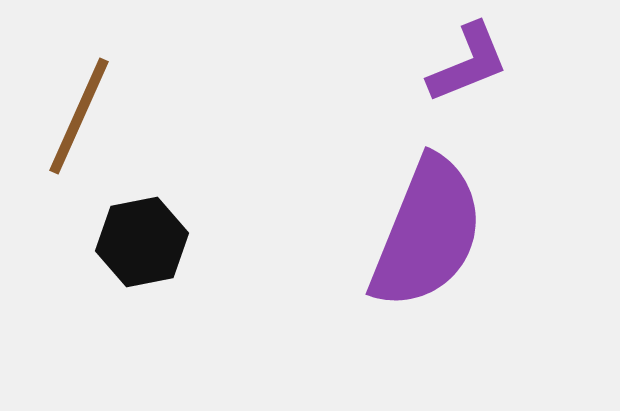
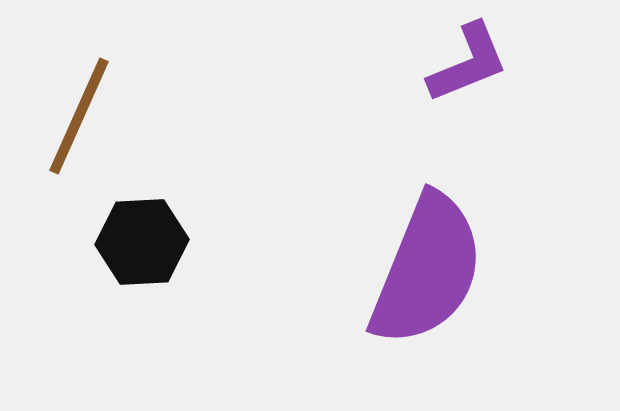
purple semicircle: moved 37 px down
black hexagon: rotated 8 degrees clockwise
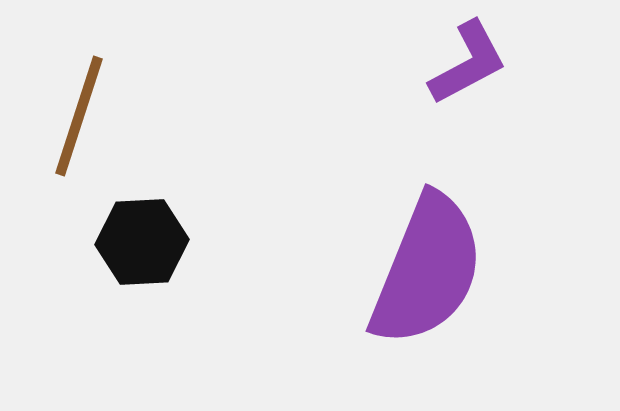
purple L-shape: rotated 6 degrees counterclockwise
brown line: rotated 6 degrees counterclockwise
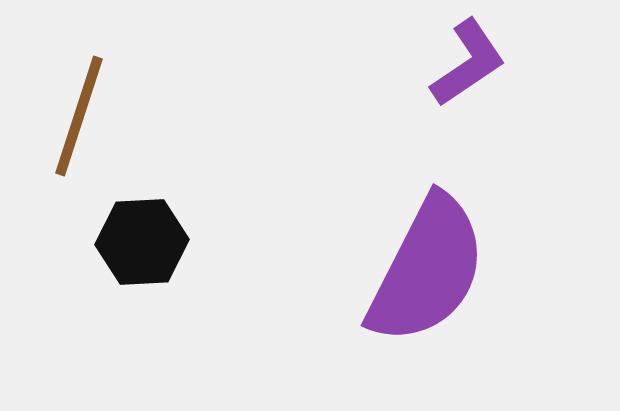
purple L-shape: rotated 6 degrees counterclockwise
purple semicircle: rotated 5 degrees clockwise
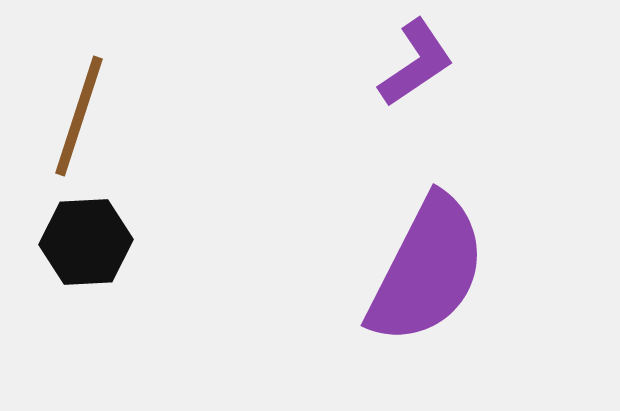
purple L-shape: moved 52 px left
black hexagon: moved 56 px left
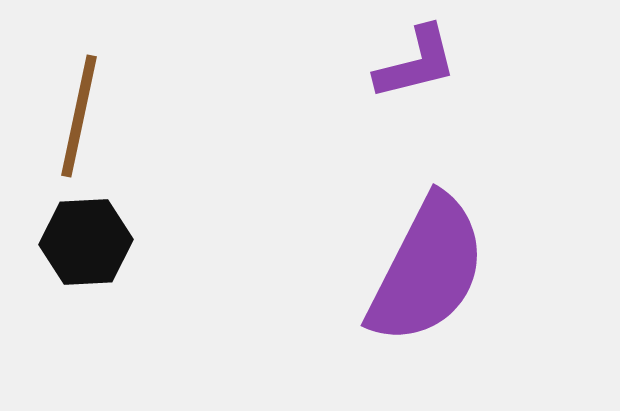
purple L-shape: rotated 20 degrees clockwise
brown line: rotated 6 degrees counterclockwise
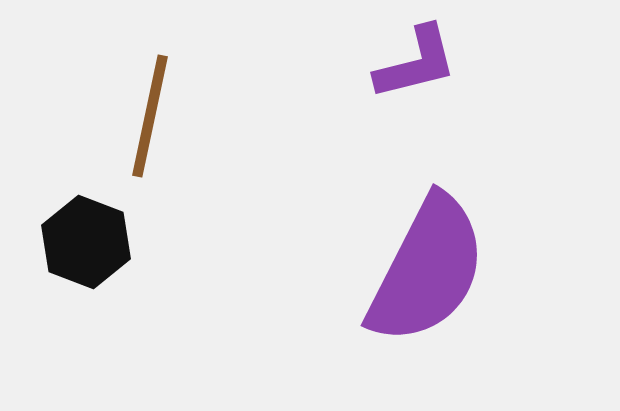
brown line: moved 71 px right
black hexagon: rotated 24 degrees clockwise
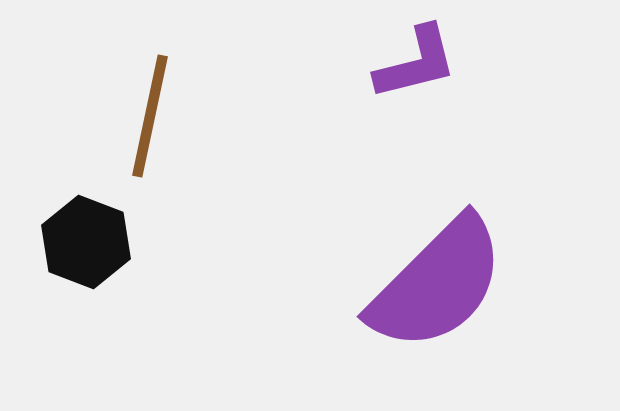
purple semicircle: moved 10 px right, 14 px down; rotated 18 degrees clockwise
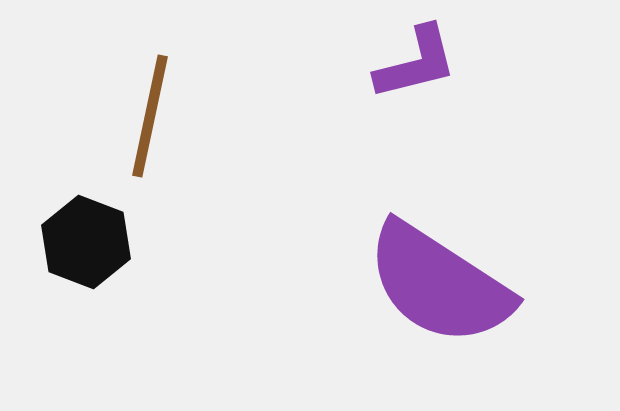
purple semicircle: moved 2 px right; rotated 78 degrees clockwise
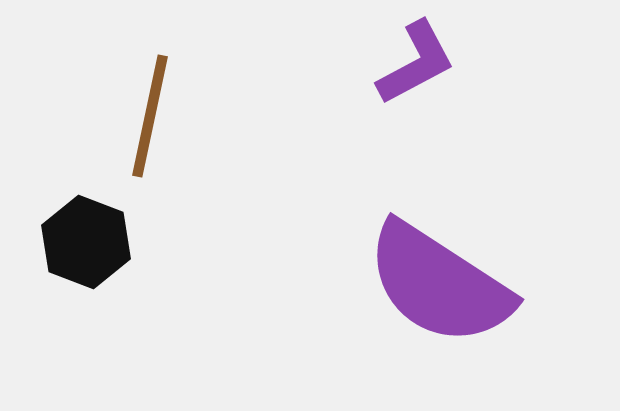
purple L-shape: rotated 14 degrees counterclockwise
